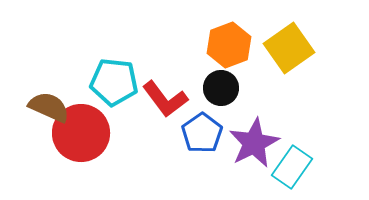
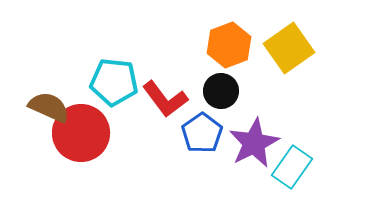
black circle: moved 3 px down
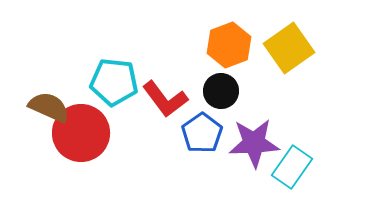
purple star: rotated 24 degrees clockwise
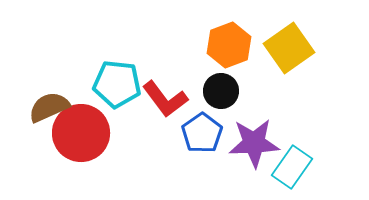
cyan pentagon: moved 3 px right, 2 px down
brown semicircle: rotated 48 degrees counterclockwise
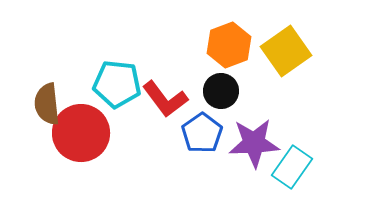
yellow square: moved 3 px left, 3 px down
brown semicircle: moved 2 px left, 3 px up; rotated 72 degrees counterclockwise
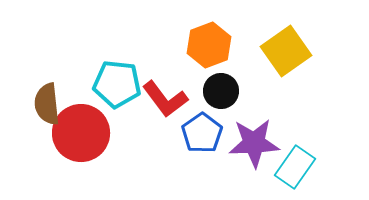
orange hexagon: moved 20 px left
cyan rectangle: moved 3 px right
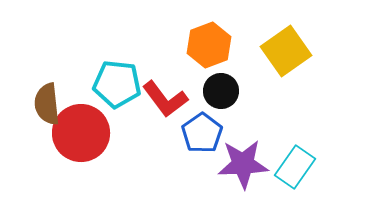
purple star: moved 11 px left, 21 px down
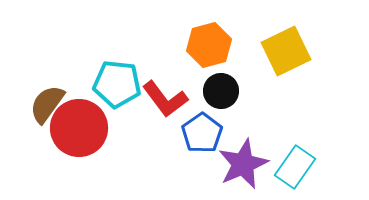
orange hexagon: rotated 6 degrees clockwise
yellow square: rotated 9 degrees clockwise
brown semicircle: rotated 42 degrees clockwise
red circle: moved 2 px left, 5 px up
purple star: rotated 21 degrees counterclockwise
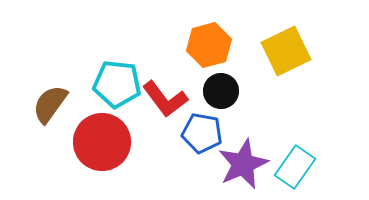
brown semicircle: moved 3 px right
red circle: moved 23 px right, 14 px down
blue pentagon: rotated 27 degrees counterclockwise
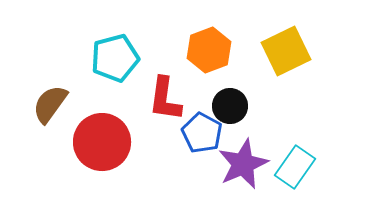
orange hexagon: moved 5 px down; rotated 6 degrees counterclockwise
cyan pentagon: moved 2 px left, 26 px up; rotated 21 degrees counterclockwise
black circle: moved 9 px right, 15 px down
red L-shape: rotated 45 degrees clockwise
blue pentagon: rotated 18 degrees clockwise
